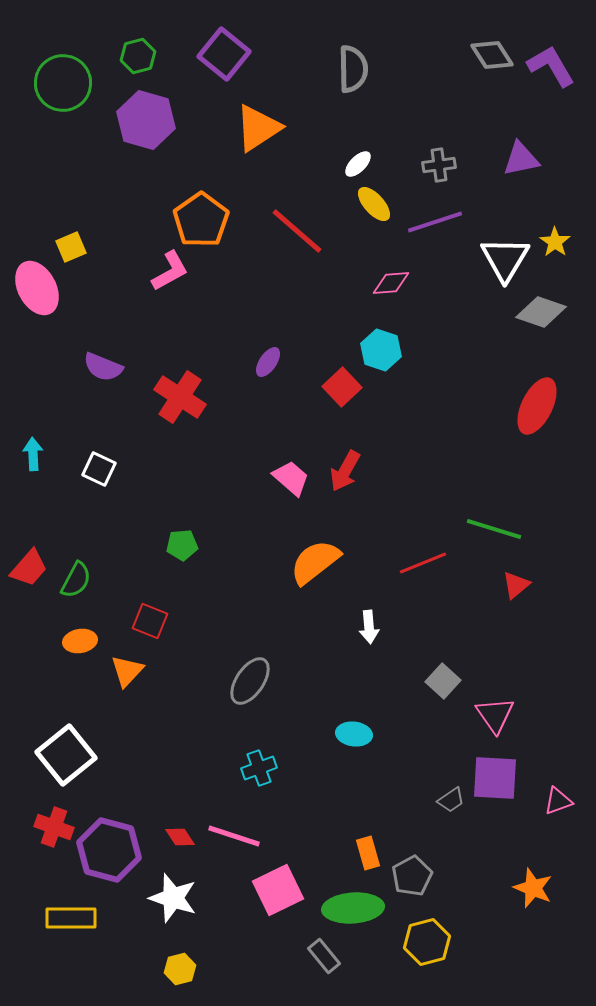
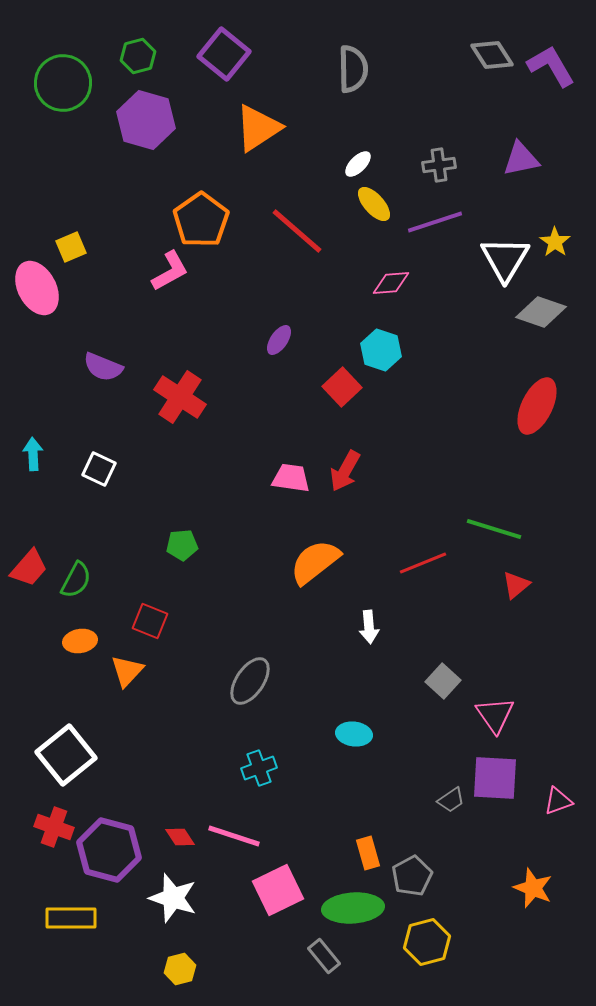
purple ellipse at (268, 362): moved 11 px right, 22 px up
pink trapezoid at (291, 478): rotated 33 degrees counterclockwise
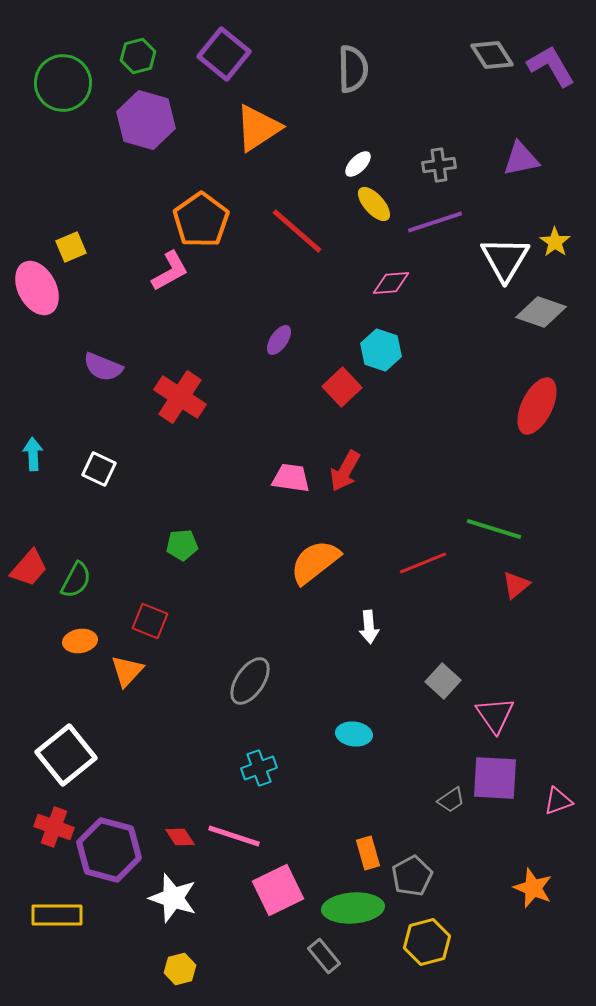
yellow rectangle at (71, 918): moved 14 px left, 3 px up
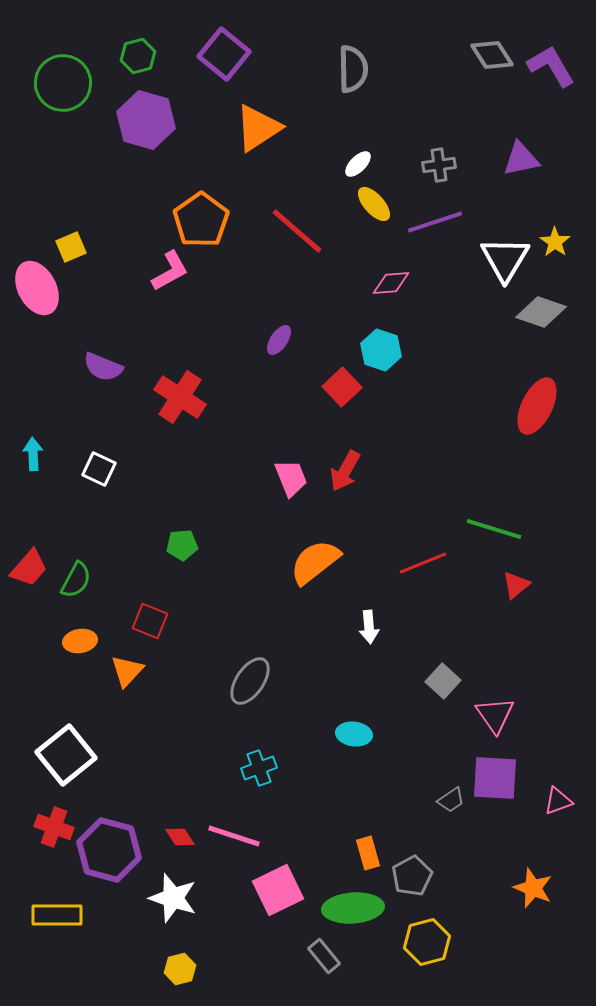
pink trapezoid at (291, 478): rotated 60 degrees clockwise
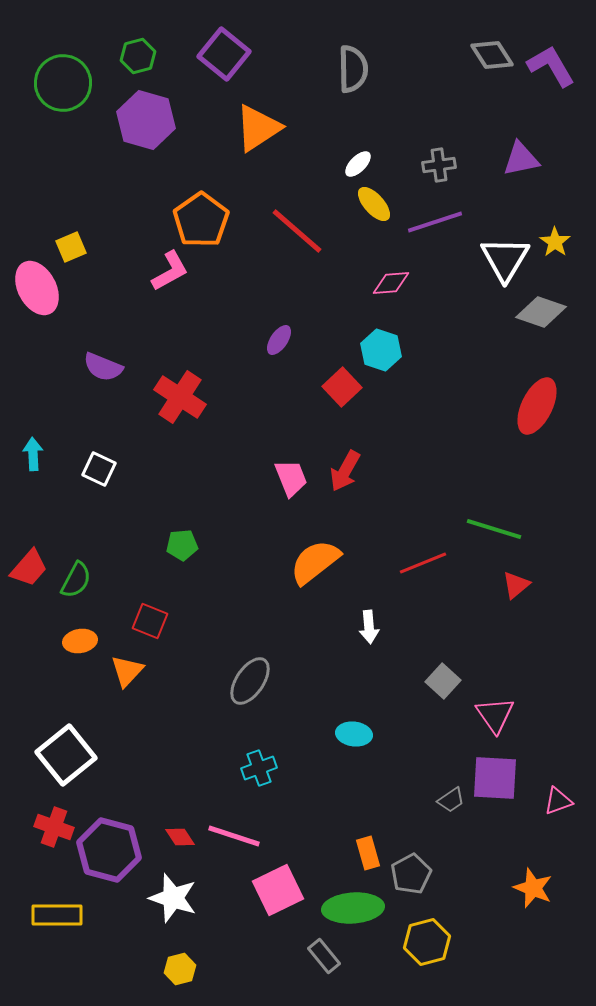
gray pentagon at (412, 876): moved 1 px left, 2 px up
